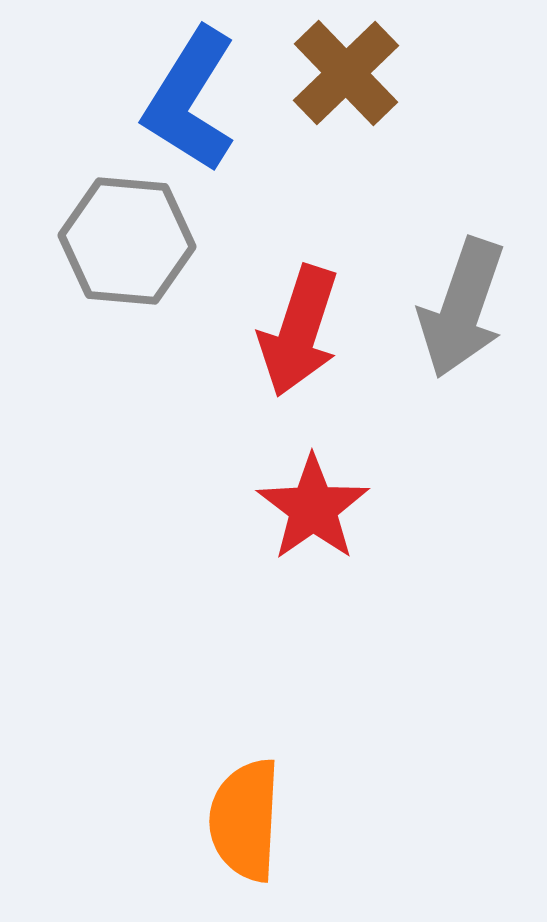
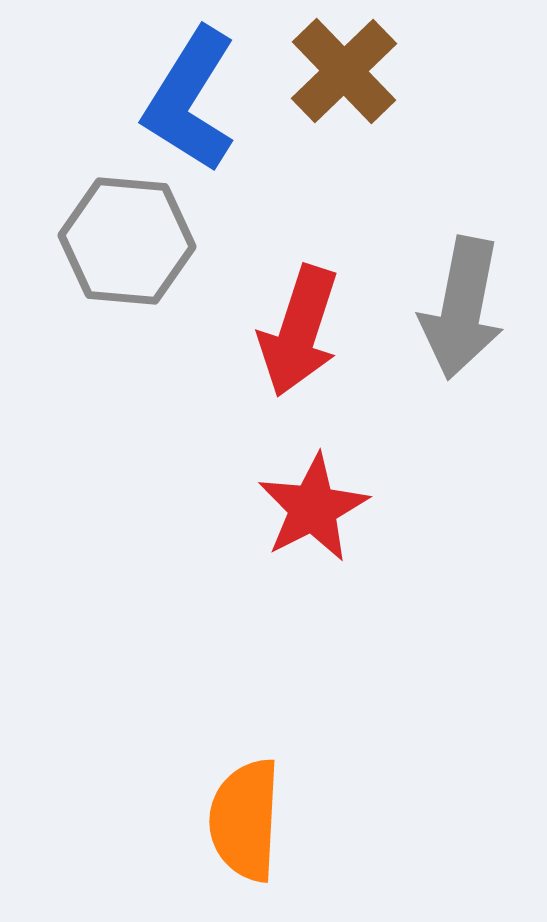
brown cross: moved 2 px left, 2 px up
gray arrow: rotated 8 degrees counterclockwise
red star: rotated 8 degrees clockwise
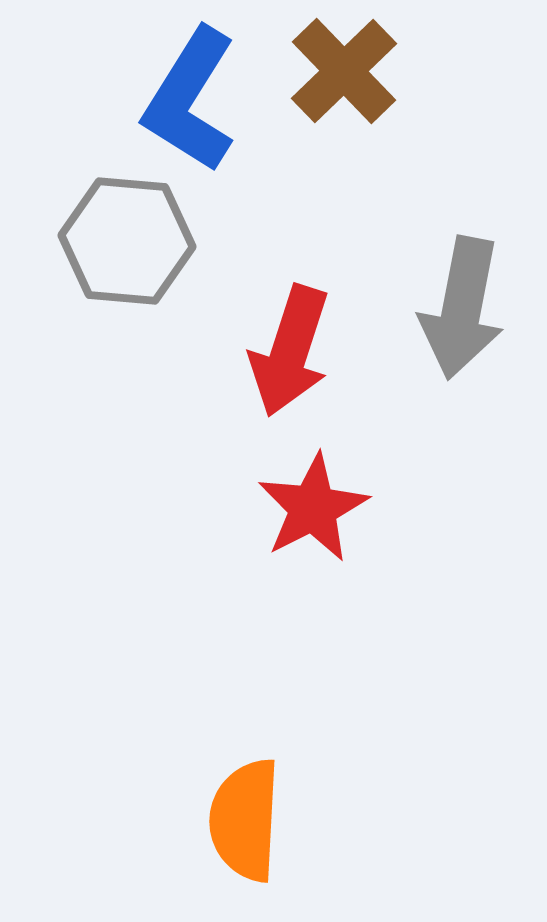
red arrow: moved 9 px left, 20 px down
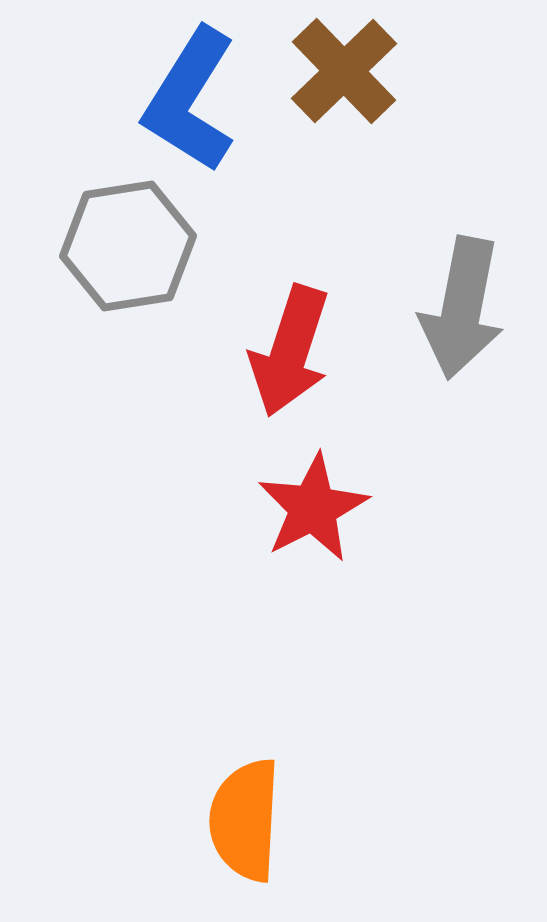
gray hexagon: moved 1 px right, 5 px down; rotated 14 degrees counterclockwise
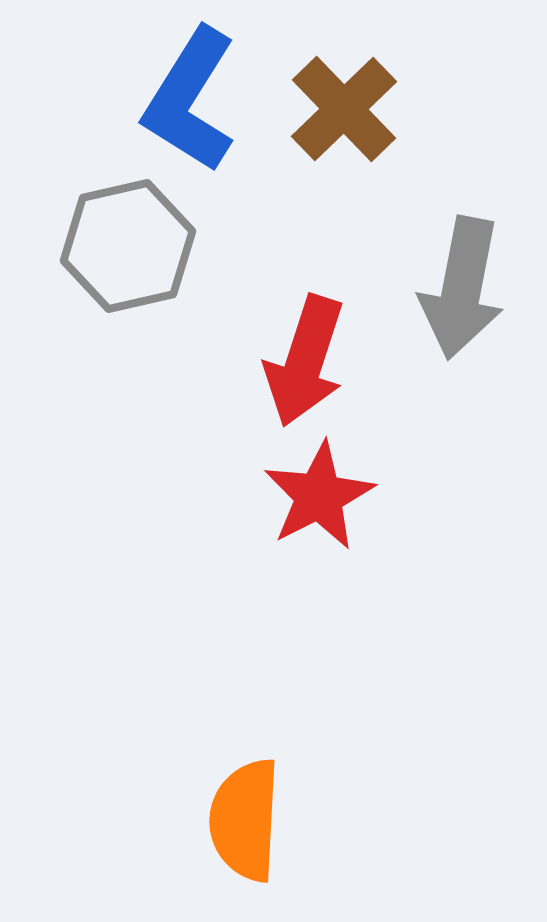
brown cross: moved 38 px down
gray hexagon: rotated 4 degrees counterclockwise
gray arrow: moved 20 px up
red arrow: moved 15 px right, 10 px down
red star: moved 6 px right, 12 px up
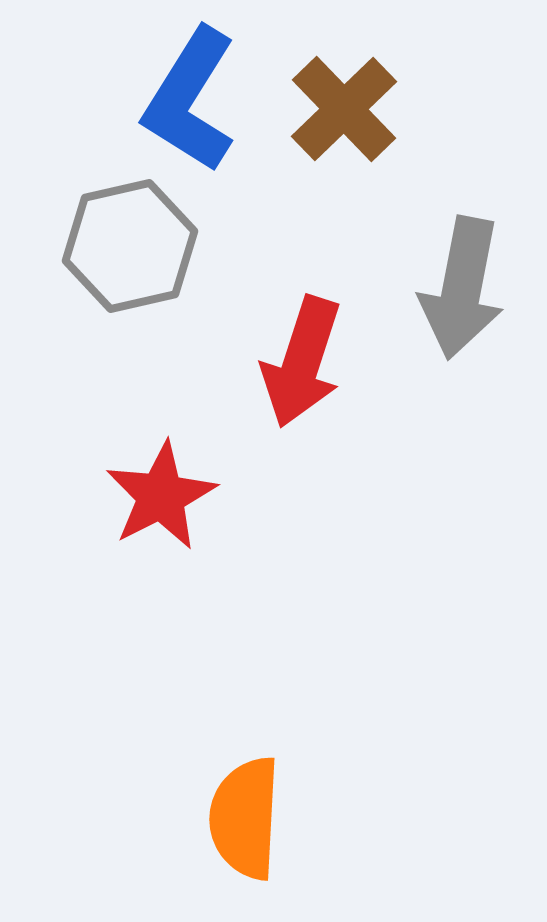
gray hexagon: moved 2 px right
red arrow: moved 3 px left, 1 px down
red star: moved 158 px left
orange semicircle: moved 2 px up
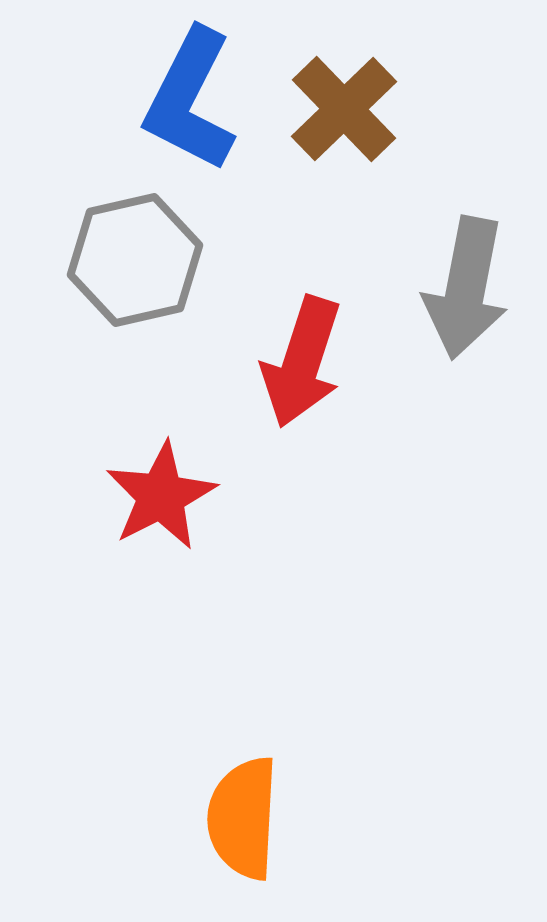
blue L-shape: rotated 5 degrees counterclockwise
gray hexagon: moved 5 px right, 14 px down
gray arrow: moved 4 px right
orange semicircle: moved 2 px left
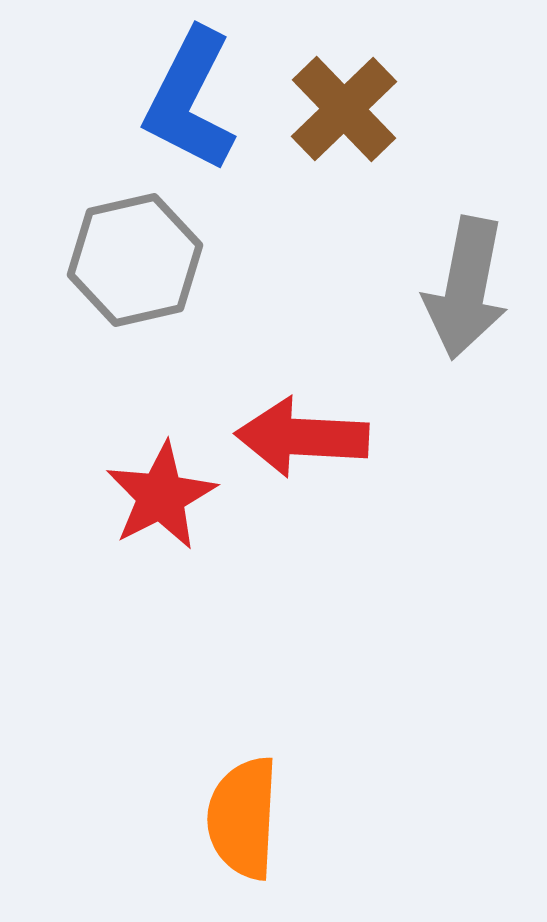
red arrow: moved 75 px down; rotated 75 degrees clockwise
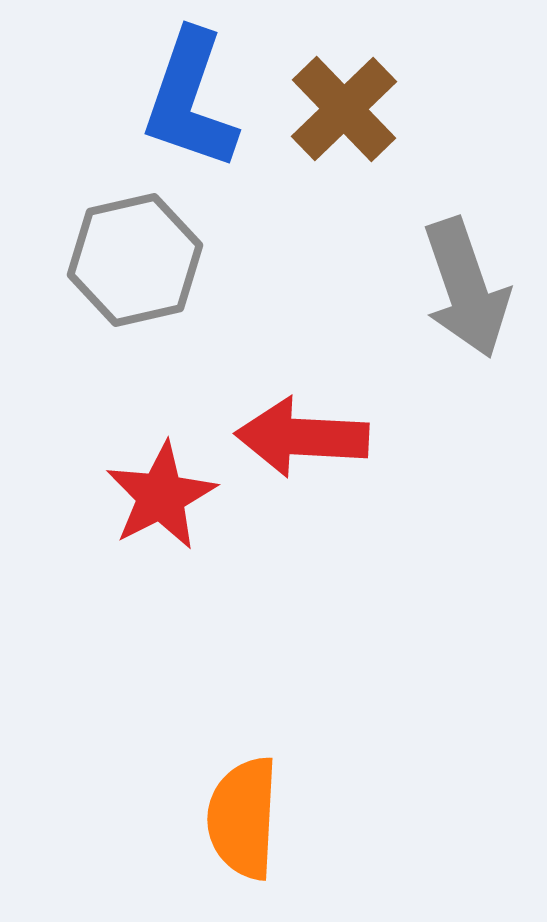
blue L-shape: rotated 8 degrees counterclockwise
gray arrow: rotated 30 degrees counterclockwise
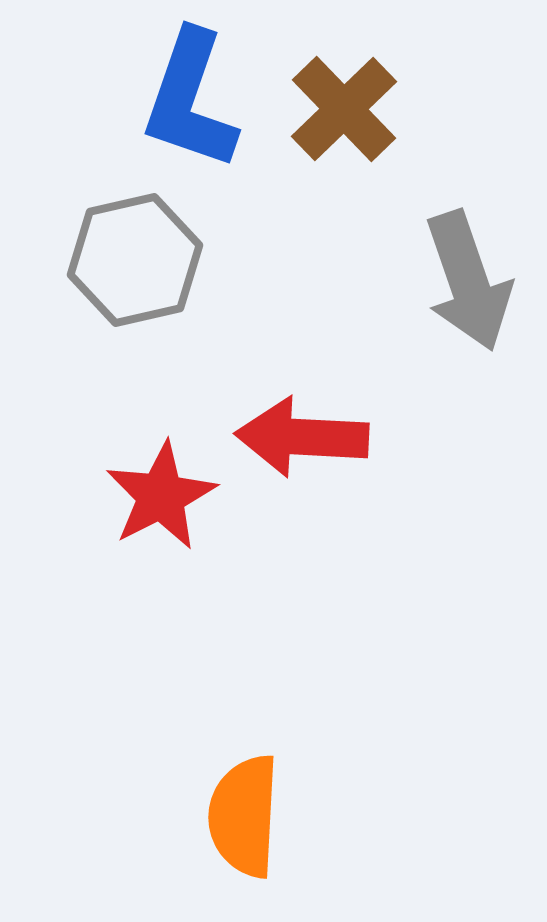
gray arrow: moved 2 px right, 7 px up
orange semicircle: moved 1 px right, 2 px up
